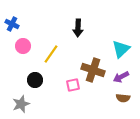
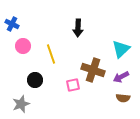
yellow line: rotated 54 degrees counterclockwise
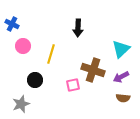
yellow line: rotated 36 degrees clockwise
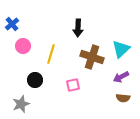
blue cross: rotated 24 degrees clockwise
brown cross: moved 1 px left, 13 px up
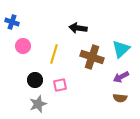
blue cross: moved 2 px up; rotated 32 degrees counterclockwise
black arrow: rotated 96 degrees clockwise
yellow line: moved 3 px right
pink square: moved 13 px left
brown semicircle: moved 3 px left
gray star: moved 17 px right
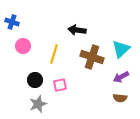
black arrow: moved 1 px left, 2 px down
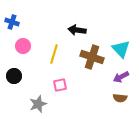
cyan triangle: rotated 30 degrees counterclockwise
black circle: moved 21 px left, 4 px up
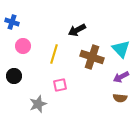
black arrow: rotated 36 degrees counterclockwise
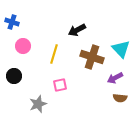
purple arrow: moved 6 px left, 1 px down
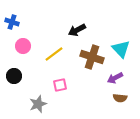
yellow line: rotated 36 degrees clockwise
